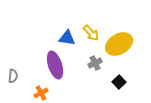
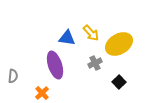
orange cross: moved 1 px right; rotated 16 degrees counterclockwise
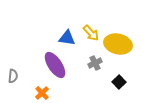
yellow ellipse: moved 1 px left; rotated 44 degrees clockwise
purple ellipse: rotated 16 degrees counterclockwise
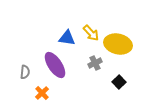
gray semicircle: moved 12 px right, 4 px up
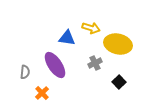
yellow arrow: moved 5 px up; rotated 30 degrees counterclockwise
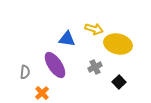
yellow arrow: moved 3 px right, 1 px down
blue triangle: moved 1 px down
gray cross: moved 4 px down
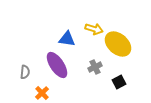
yellow ellipse: rotated 28 degrees clockwise
purple ellipse: moved 2 px right
black square: rotated 16 degrees clockwise
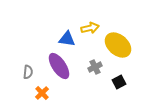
yellow arrow: moved 4 px left, 1 px up; rotated 30 degrees counterclockwise
yellow ellipse: moved 1 px down
purple ellipse: moved 2 px right, 1 px down
gray semicircle: moved 3 px right
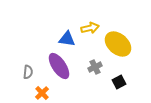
yellow ellipse: moved 1 px up
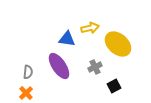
black square: moved 5 px left, 4 px down
orange cross: moved 16 px left
